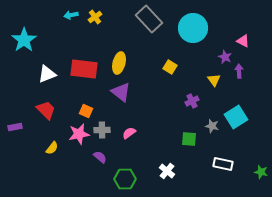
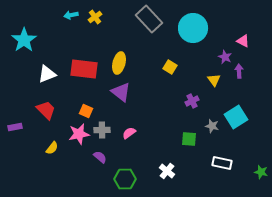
white rectangle: moved 1 px left, 1 px up
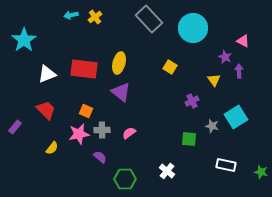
purple rectangle: rotated 40 degrees counterclockwise
white rectangle: moved 4 px right, 2 px down
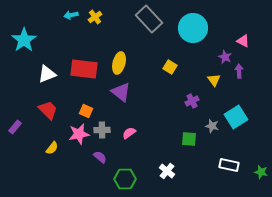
red trapezoid: moved 2 px right
white rectangle: moved 3 px right
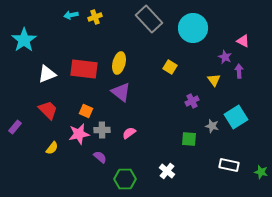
yellow cross: rotated 16 degrees clockwise
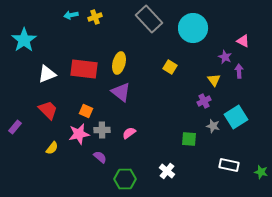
purple cross: moved 12 px right
gray star: moved 1 px right
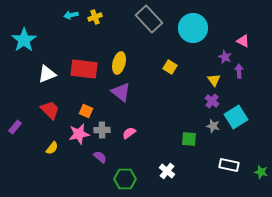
purple cross: moved 8 px right; rotated 24 degrees counterclockwise
red trapezoid: moved 2 px right
